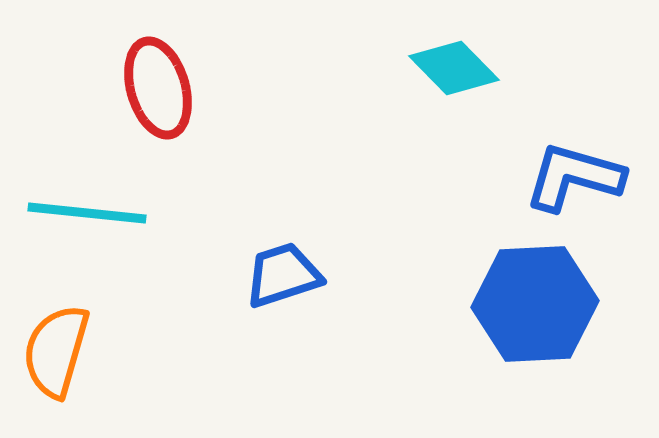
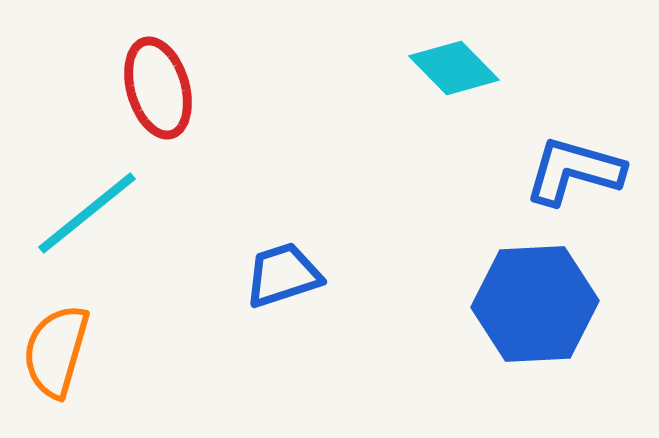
blue L-shape: moved 6 px up
cyan line: rotated 45 degrees counterclockwise
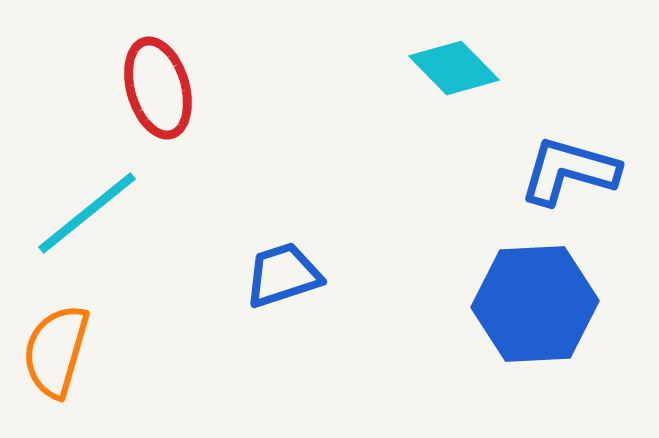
blue L-shape: moved 5 px left
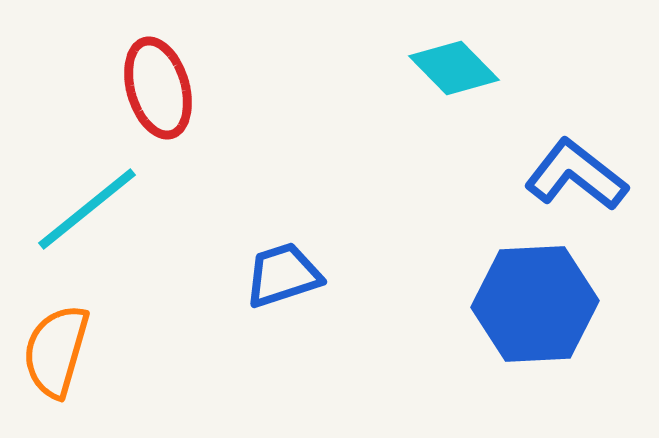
blue L-shape: moved 7 px right, 4 px down; rotated 22 degrees clockwise
cyan line: moved 4 px up
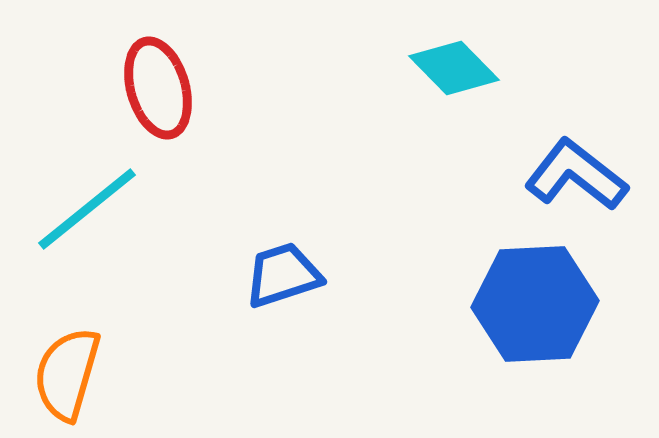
orange semicircle: moved 11 px right, 23 px down
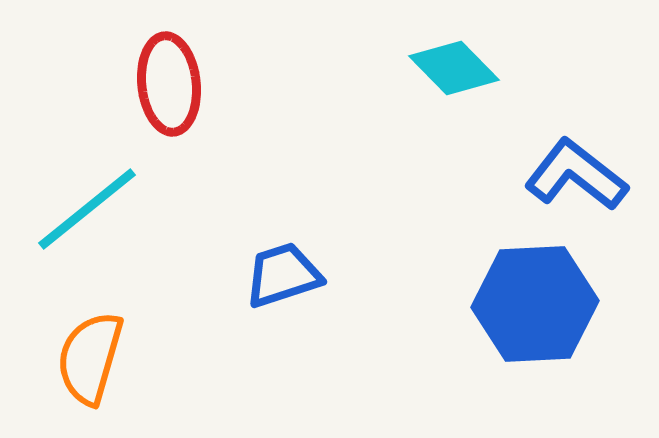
red ellipse: moved 11 px right, 4 px up; rotated 10 degrees clockwise
orange semicircle: moved 23 px right, 16 px up
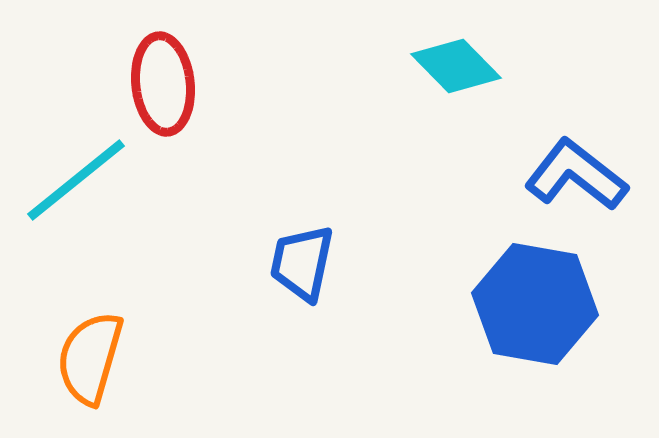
cyan diamond: moved 2 px right, 2 px up
red ellipse: moved 6 px left
cyan line: moved 11 px left, 29 px up
blue trapezoid: moved 19 px right, 12 px up; rotated 60 degrees counterclockwise
blue hexagon: rotated 13 degrees clockwise
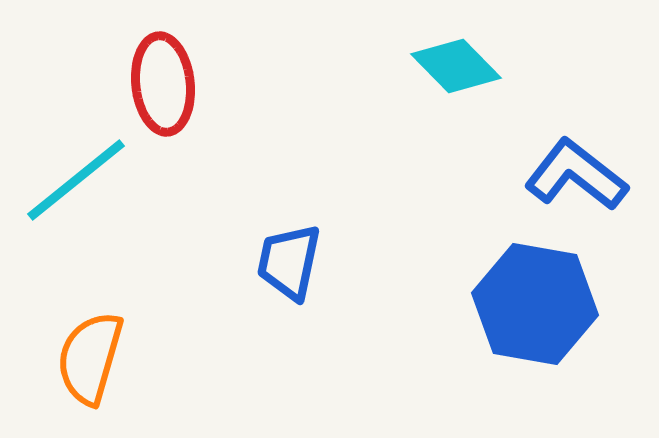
blue trapezoid: moved 13 px left, 1 px up
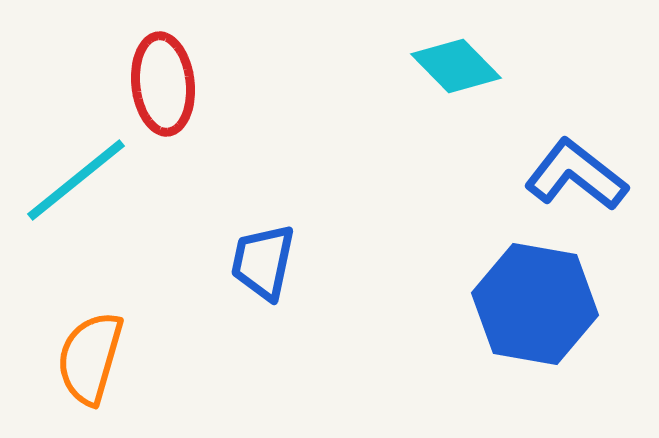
blue trapezoid: moved 26 px left
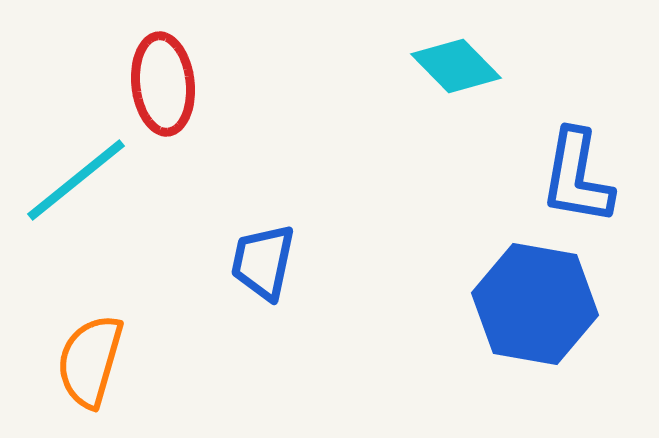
blue L-shape: moved 1 px right, 2 px down; rotated 118 degrees counterclockwise
orange semicircle: moved 3 px down
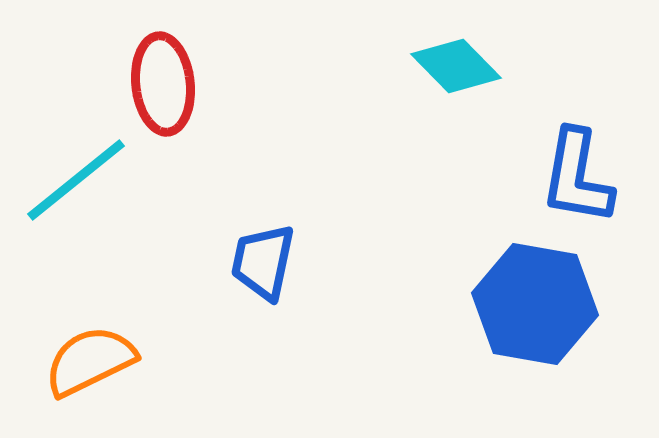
orange semicircle: rotated 48 degrees clockwise
